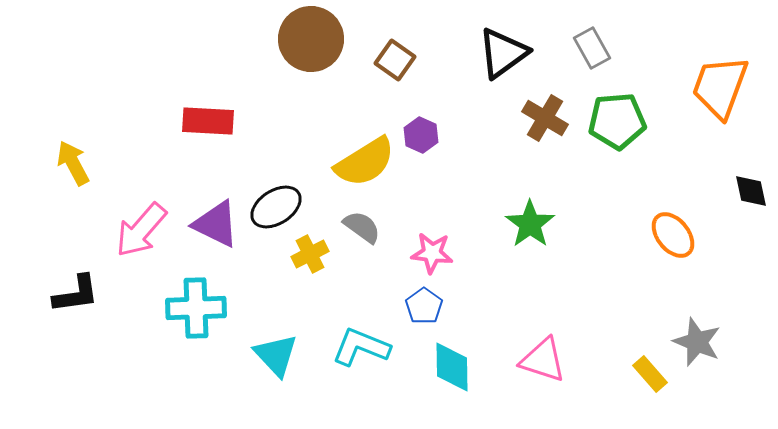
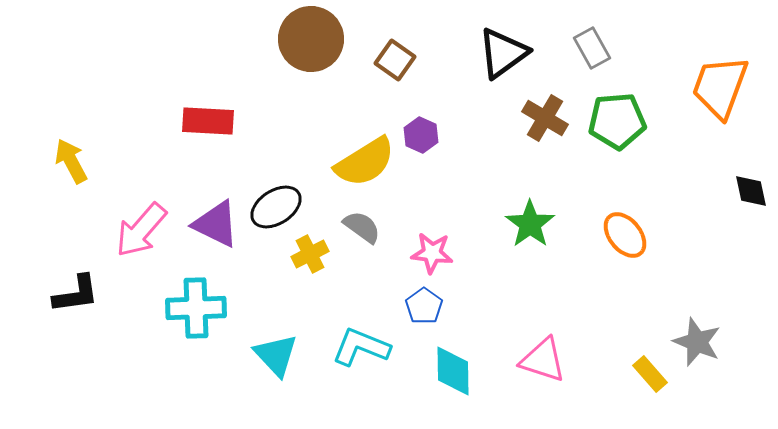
yellow arrow: moved 2 px left, 2 px up
orange ellipse: moved 48 px left
cyan diamond: moved 1 px right, 4 px down
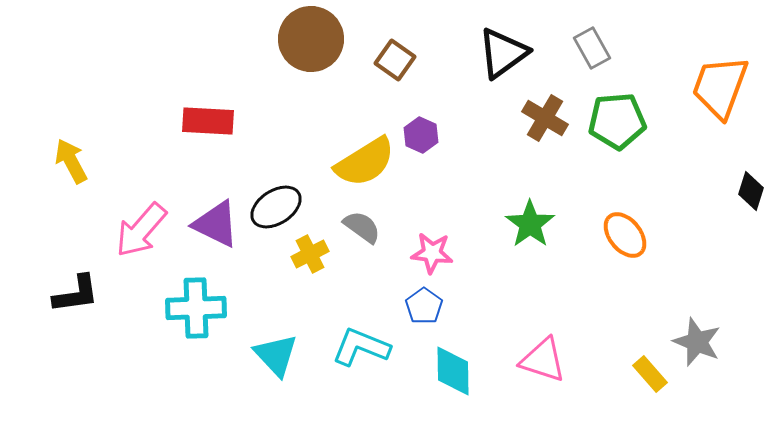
black diamond: rotated 30 degrees clockwise
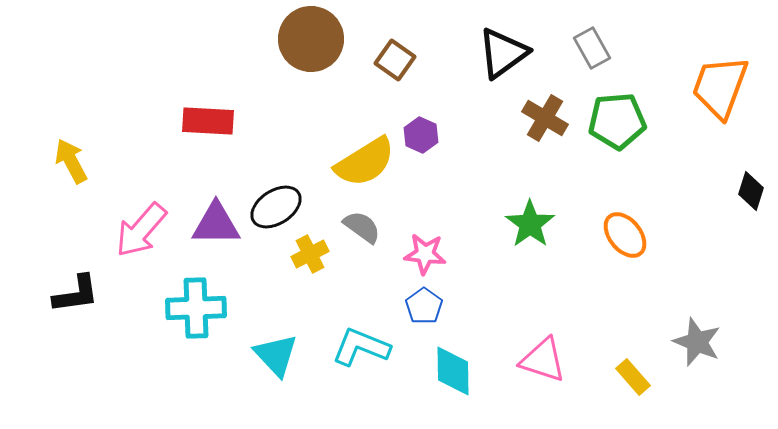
purple triangle: rotated 26 degrees counterclockwise
pink star: moved 7 px left, 1 px down
yellow rectangle: moved 17 px left, 3 px down
